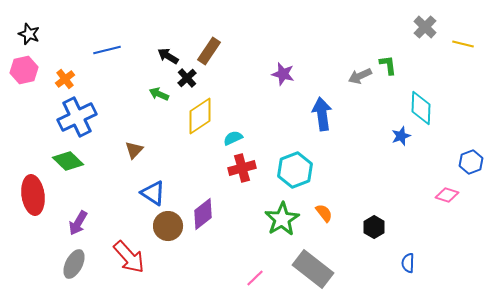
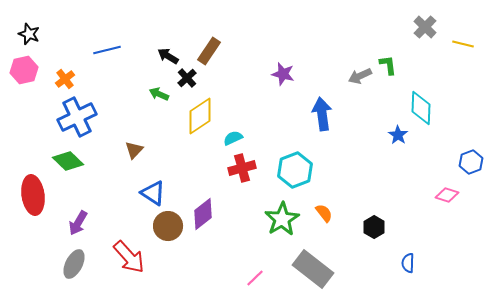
blue star: moved 3 px left, 1 px up; rotated 18 degrees counterclockwise
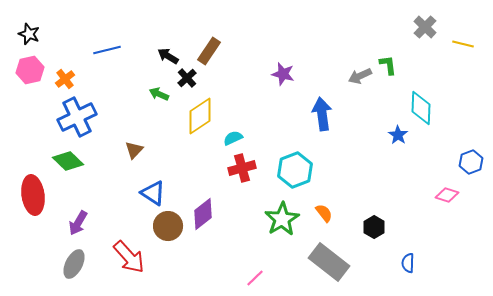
pink hexagon: moved 6 px right
gray rectangle: moved 16 px right, 7 px up
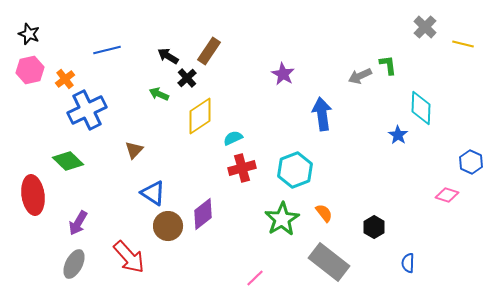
purple star: rotated 15 degrees clockwise
blue cross: moved 10 px right, 7 px up
blue hexagon: rotated 15 degrees counterclockwise
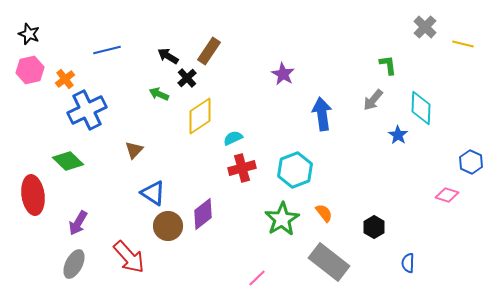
gray arrow: moved 13 px right, 24 px down; rotated 25 degrees counterclockwise
pink line: moved 2 px right
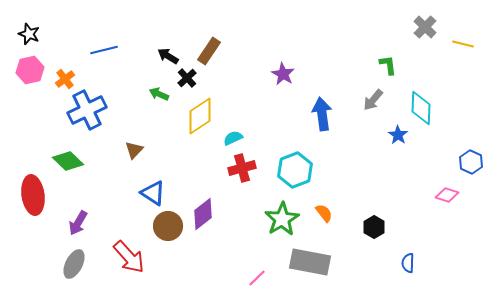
blue line: moved 3 px left
gray rectangle: moved 19 px left; rotated 27 degrees counterclockwise
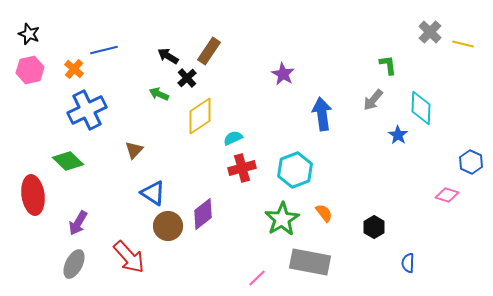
gray cross: moved 5 px right, 5 px down
orange cross: moved 9 px right, 10 px up; rotated 12 degrees counterclockwise
